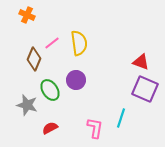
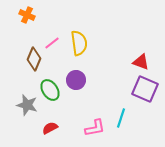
pink L-shape: rotated 70 degrees clockwise
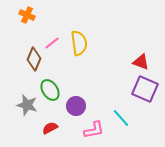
purple circle: moved 26 px down
cyan line: rotated 60 degrees counterclockwise
pink L-shape: moved 1 px left, 2 px down
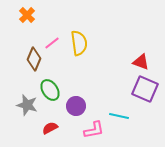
orange cross: rotated 21 degrees clockwise
cyan line: moved 2 px left, 2 px up; rotated 36 degrees counterclockwise
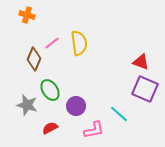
orange cross: rotated 28 degrees counterclockwise
cyan line: moved 2 px up; rotated 30 degrees clockwise
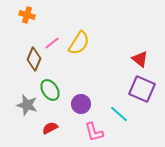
yellow semicircle: rotated 40 degrees clockwise
red triangle: moved 1 px left, 3 px up; rotated 18 degrees clockwise
purple square: moved 3 px left
purple circle: moved 5 px right, 2 px up
pink L-shape: moved 2 px down; rotated 85 degrees clockwise
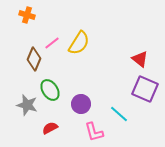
purple square: moved 3 px right
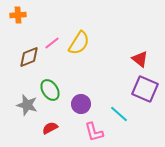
orange cross: moved 9 px left; rotated 21 degrees counterclockwise
brown diamond: moved 5 px left, 2 px up; rotated 45 degrees clockwise
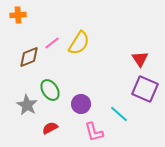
red triangle: rotated 18 degrees clockwise
gray star: rotated 15 degrees clockwise
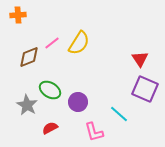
green ellipse: rotated 25 degrees counterclockwise
purple circle: moved 3 px left, 2 px up
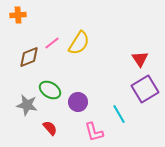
purple square: rotated 36 degrees clockwise
gray star: rotated 20 degrees counterclockwise
cyan line: rotated 18 degrees clockwise
red semicircle: rotated 77 degrees clockwise
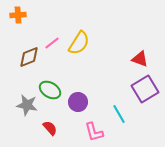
red triangle: rotated 36 degrees counterclockwise
